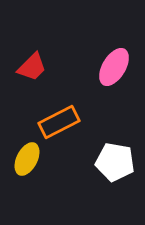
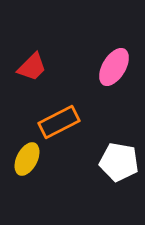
white pentagon: moved 4 px right
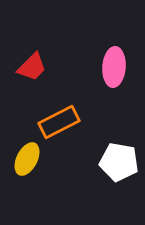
pink ellipse: rotated 27 degrees counterclockwise
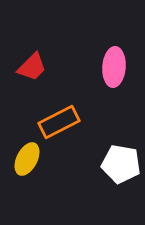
white pentagon: moved 2 px right, 2 px down
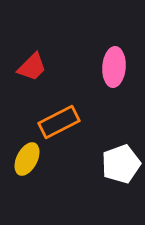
white pentagon: rotated 30 degrees counterclockwise
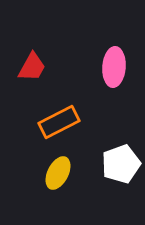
red trapezoid: rotated 16 degrees counterclockwise
yellow ellipse: moved 31 px right, 14 px down
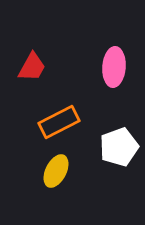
white pentagon: moved 2 px left, 17 px up
yellow ellipse: moved 2 px left, 2 px up
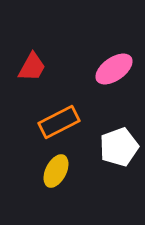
pink ellipse: moved 2 px down; rotated 51 degrees clockwise
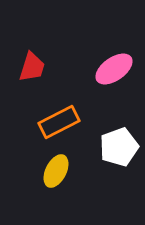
red trapezoid: rotated 12 degrees counterclockwise
